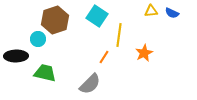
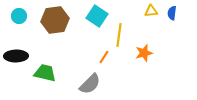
blue semicircle: rotated 72 degrees clockwise
brown hexagon: rotated 12 degrees clockwise
cyan circle: moved 19 px left, 23 px up
orange star: rotated 12 degrees clockwise
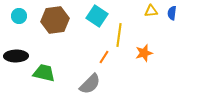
green trapezoid: moved 1 px left
